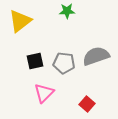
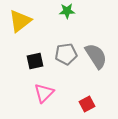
gray semicircle: rotated 76 degrees clockwise
gray pentagon: moved 2 px right, 9 px up; rotated 15 degrees counterclockwise
red square: rotated 21 degrees clockwise
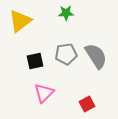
green star: moved 1 px left, 2 px down
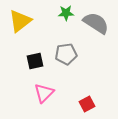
gray semicircle: moved 33 px up; rotated 24 degrees counterclockwise
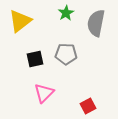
green star: rotated 28 degrees counterclockwise
gray semicircle: rotated 112 degrees counterclockwise
gray pentagon: rotated 10 degrees clockwise
black square: moved 2 px up
red square: moved 1 px right, 2 px down
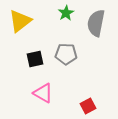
pink triangle: moved 1 px left; rotated 45 degrees counterclockwise
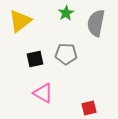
red square: moved 1 px right, 2 px down; rotated 14 degrees clockwise
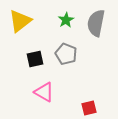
green star: moved 7 px down
gray pentagon: rotated 20 degrees clockwise
pink triangle: moved 1 px right, 1 px up
